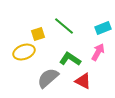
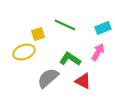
green line: moved 1 px right, 1 px up; rotated 15 degrees counterclockwise
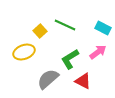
cyan rectangle: rotated 49 degrees clockwise
yellow square: moved 2 px right, 3 px up; rotated 24 degrees counterclockwise
pink arrow: rotated 24 degrees clockwise
green L-shape: rotated 65 degrees counterclockwise
gray semicircle: moved 1 px down
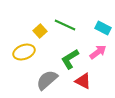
gray semicircle: moved 1 px left, 1 px down
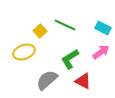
pink arrow: moved 3 px right
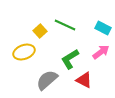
red triangle: moved 1 px right, 1 px up
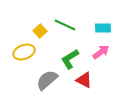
cyan rectangle: rotated 28 degrees counterclockwise
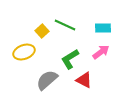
yellow square: moved 2 px right
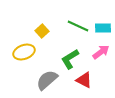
green line: moved 13 px right, 1 px down
